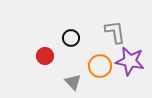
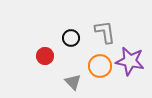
gray L-shape: moved 10 px left
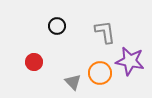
black circle: moved 14 px left, 12 px up
red circle: moved 11 px left, 6 px down
orange circle: moved 7 px down
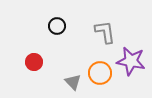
purple star: moved 1 px right
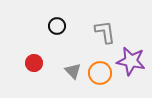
red circle: moved 1 px down
gray triangle: moved 11 px up
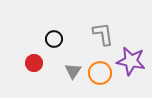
black circle: moved 3 px left, 13 px down
gray L-shape: moved 2 px left, 2 px down
gray triangle: rotated 18 degrees clockwise
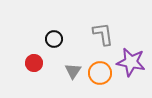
purple star: moved 1 px down
